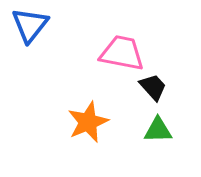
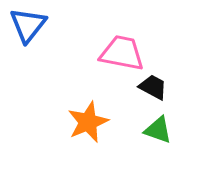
blue triangle: moved 2 px left
black trapezoid: rotated 20 degrees counterclockwise
green triangle: rotated 20 degrees clockwise
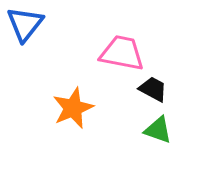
blue triangle: moved 3 px left, 1 px up
black trapezoid: moved 2 px down
orange star: moved 15 px left, 14 px up
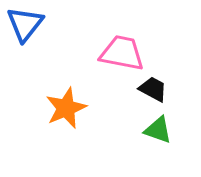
orange star: moved 7 px left
